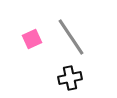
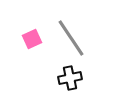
gray line: moved 1 px down
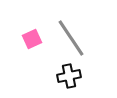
black cross: moved 1 px left, 2 px up
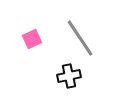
gray line: moved 9 px right
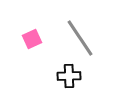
black cross: rotated 10 degrees clockwise
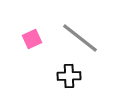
gray line: rotated 18 degrees counterclockwise
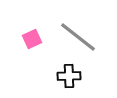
gray line: moved 2 px left, 1 px up
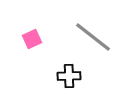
gray line: moved 15 px right
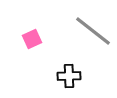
gray line: moved 6 px up
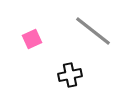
black cross: moved 1 px right, 1 px up; rotated 10 degrees counterclockwise
